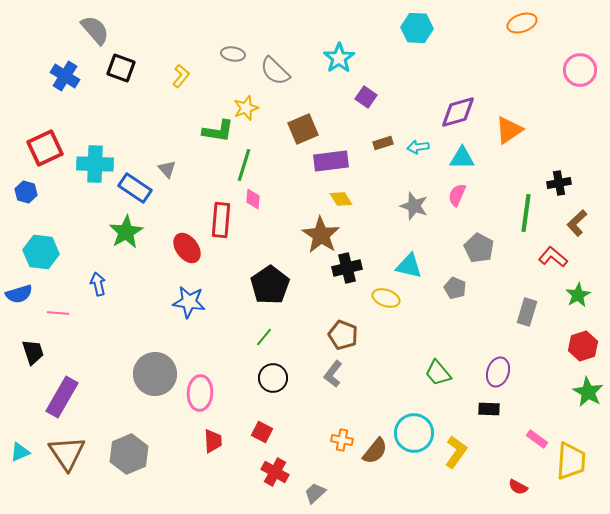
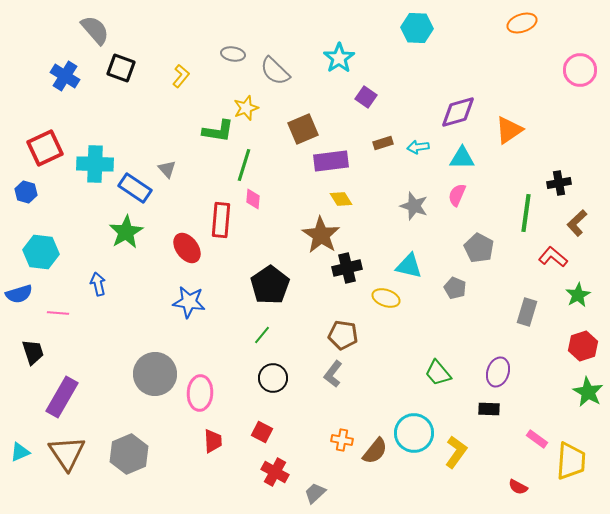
brown pentagon at (343, 335): rotated 12 degrees counterclockwise
green line at (264, 337): moved 2 px left, 2 px up
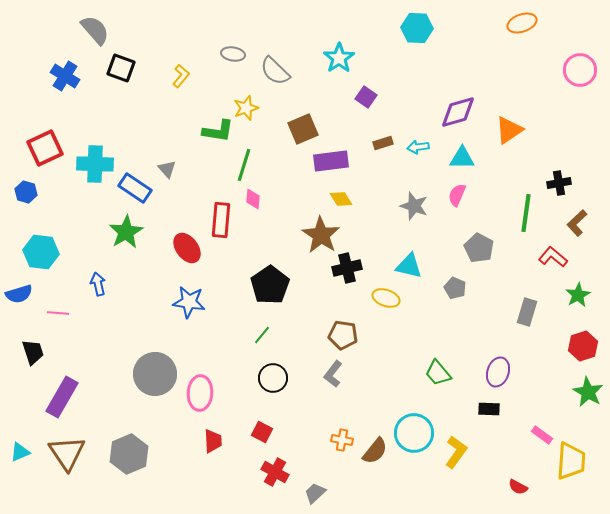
pink rectangle at (537, 439): moved 5 px right, 4 px up
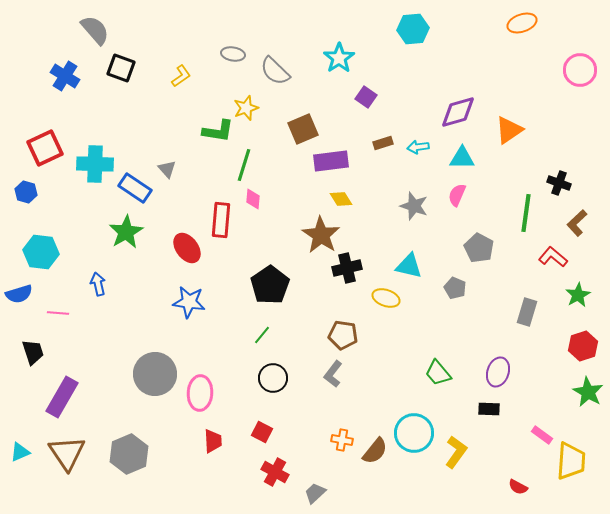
cyan hexagon at (417, 28): moved 4 px left, 1 px down; rotated 8 degrees counterclockwise
yellow L-shape at (181, 76): rotated 15 degrees clockwise
black cross at (559, 183): rotated 30 degrees clockwise
